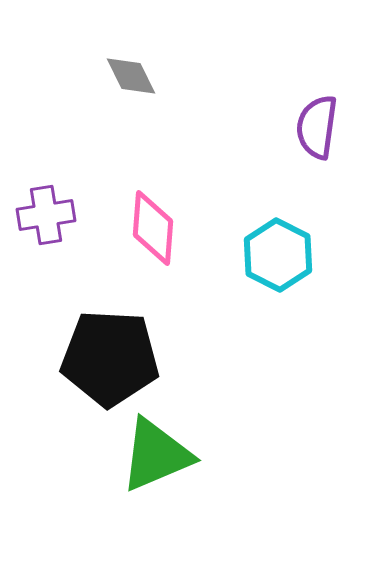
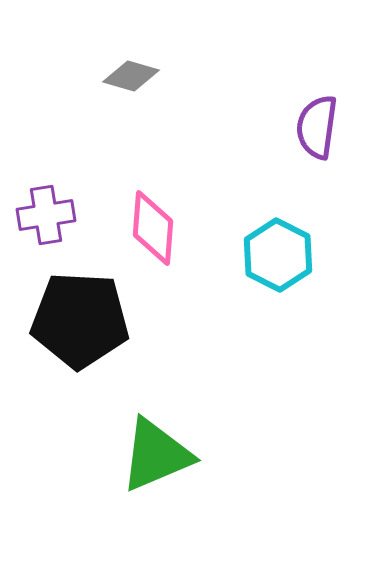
gray diamond: rotated 48 degrees counterclockwise
black pentagon: moved 30 px left, 38 px up
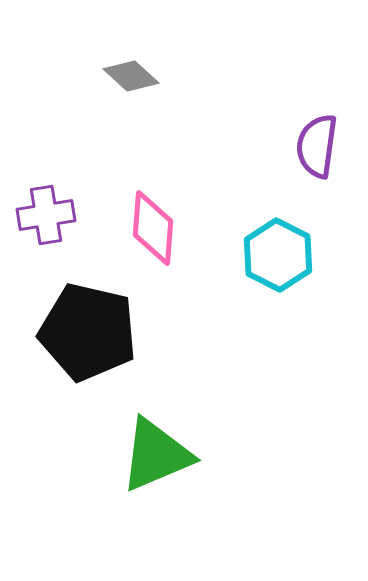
gray diamond: rotated 26 degrees clockwise
purple semicircle: moved 19 px down
black pentagon: moved 8 px right, 12 px down; rotated 10 degrees clockwise
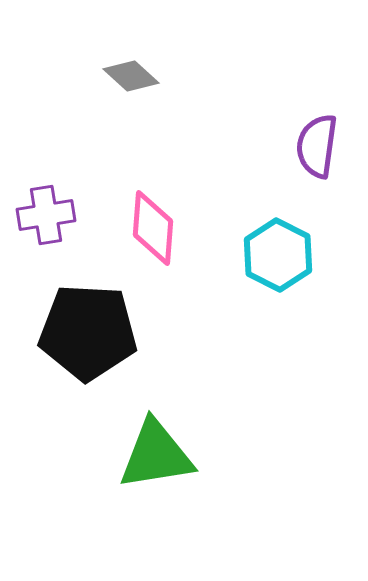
black pentagon: rotated 10 degrees counterclockwise
green triangle: rotated 14 degrees clockwise
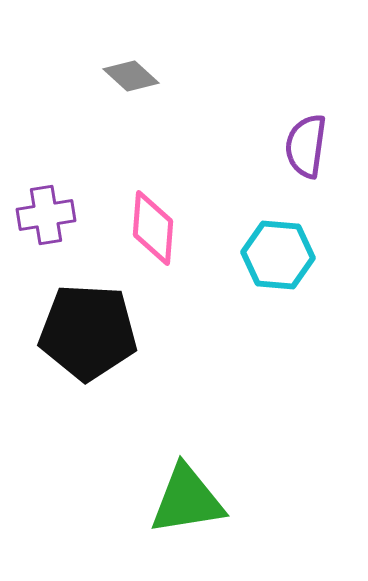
purple semicircle: moved 11 px left
cyan hexagon: rotated 22 degrees counterclockwise
green triangle: moved 31 px right, 45 px down
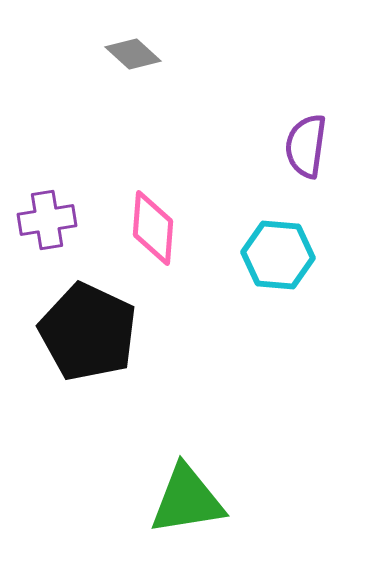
gray diamond: moved 2 px right, 22 px up
purple cross: moved 1 px right, 5 px down
black pentagon: rotated 22 degrees clockwise
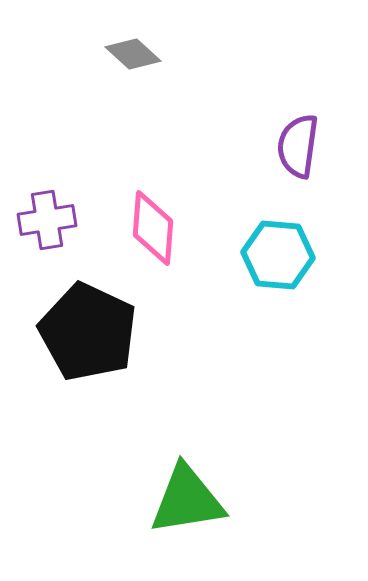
purple semicircle: moved 8 px left
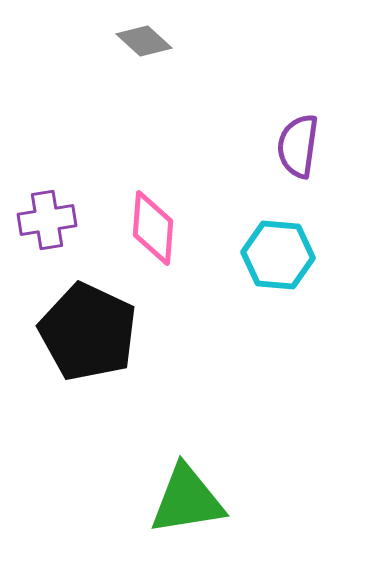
gray diamond: moved 11 px right, 13 px up
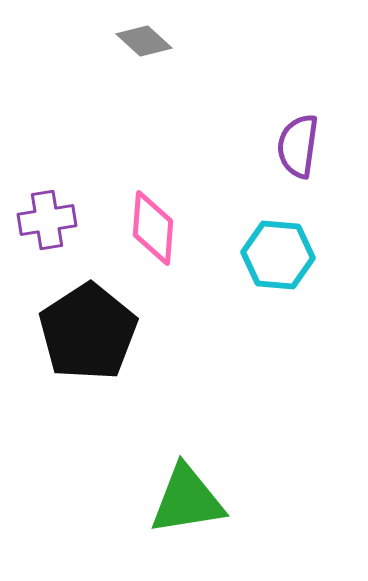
black pentagon: rotated 14 degrees clockwise
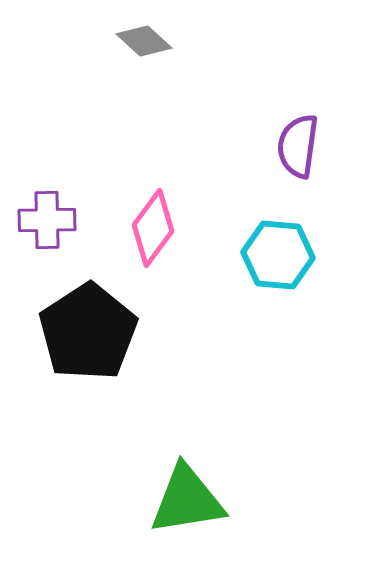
purple cross: rotated 8 degrees clockwise
pink diamond: rotated 32 degrees clockwise
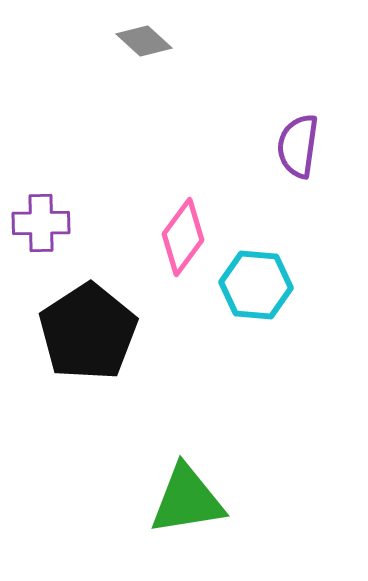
purple cross: moved 6 px left, 3 px down
pink diamond: moved 30 px right, 9 px down
cyan hexagon: moved 22 px left, 30 px down
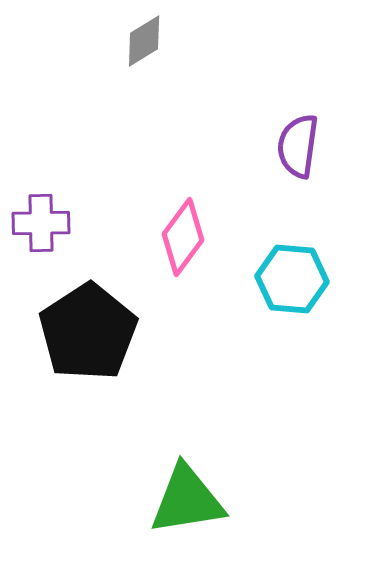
gray diamond: rotated 74 degrees counterclockwise
cyan hexagon: moved 36 px right, 6 px up
